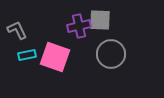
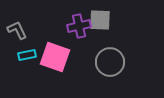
gray circle: moved 1 px left, 8 px down
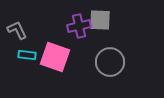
cyan rectangle: rotated 18 degrees clockwise
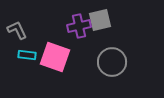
gray square: rotated 15 degrees counterclockwise
gray circle: moved 2 px right
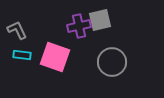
cyan rectangle: moved 5 px left
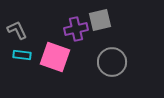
purple cross: moved 3 px left, 3 px down
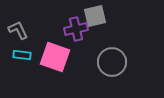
gray square: moved 5 px left, 4 px up
gray L-shape: moved 1 px right
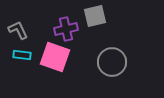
purple cross: moved 10 px left
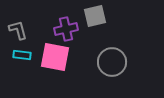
gray L-shape: rotated 10 degrees clockwise
pink square: rotated 8 degrees counterclockwise
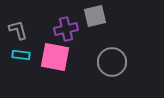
cyan rectangle: moved 1 px left
